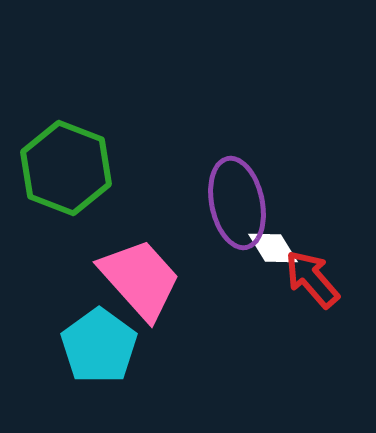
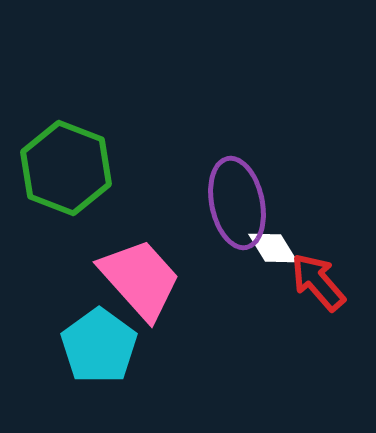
red arrow: moved 6 px right, 3 px down
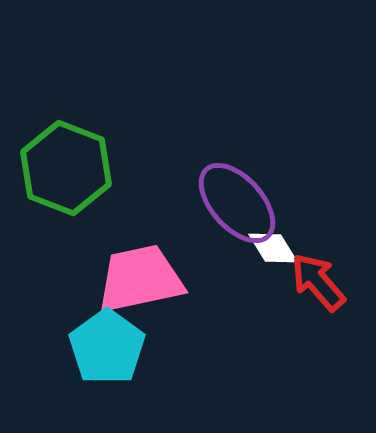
purple ellipse: rotated 30 degrees counterclockwise
pink trapezoid: rotated 60 degrees counterclockwise
cyan pentagon: moved 8 px right, 1 px down
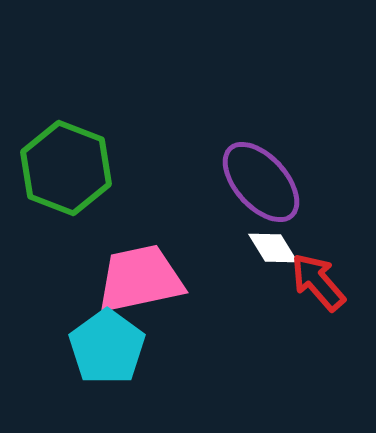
purple ellipse: moved 24 px right, 21 px up
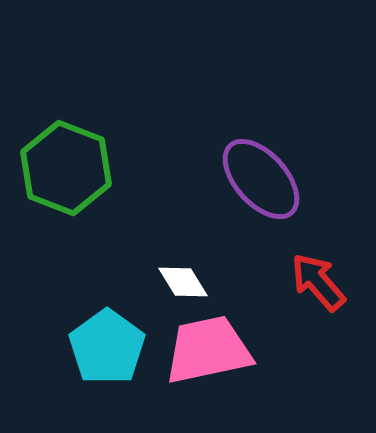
purple ellipse: moved 3 px up
white diamond: moved 90 px left, 34 px down
pink trapezoid: moved 68 px right, 71 px down
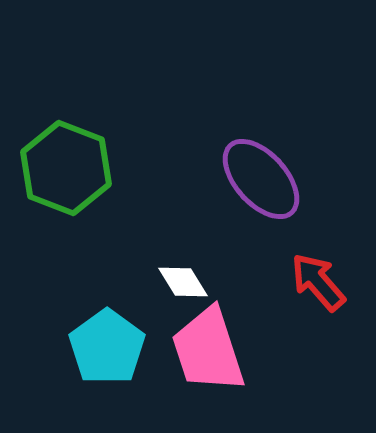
pink trapezoid: rotated 96 degrees counterclockwise
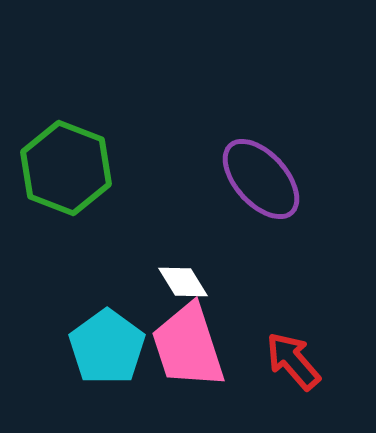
red arrow: moved 25 px left, 79 px down
pink trapezoid: moved 20 px left, 4 px up
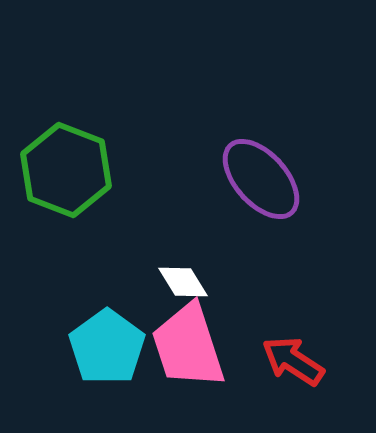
green hexagon: moved 2 px down
red arrow: rotated 16 degrees counterclockwise
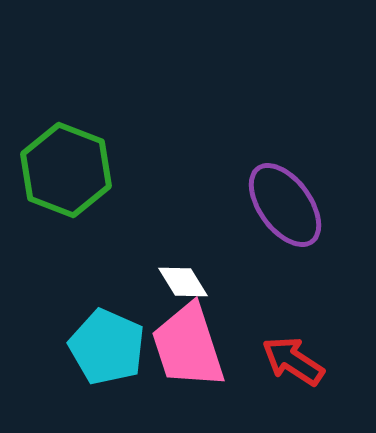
purple ellipse: moved 24 px right, 26 px down; rotated 6 degrees clockwise
cyan pentagon: rotated 12 degrees counterclockwise
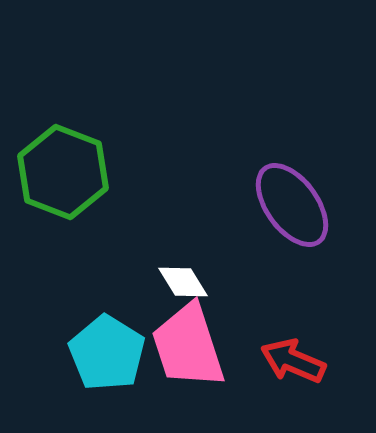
green hexagon: moved 3 px left, 2 px down
purple ellipse: moved 7 px right
cyan pentagon: moved 6 px down; rotated 8 degrees clockwise
red arrow: rotated 10 degrees counterclockwise
